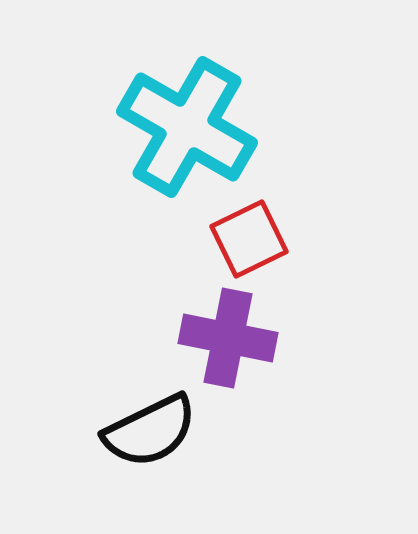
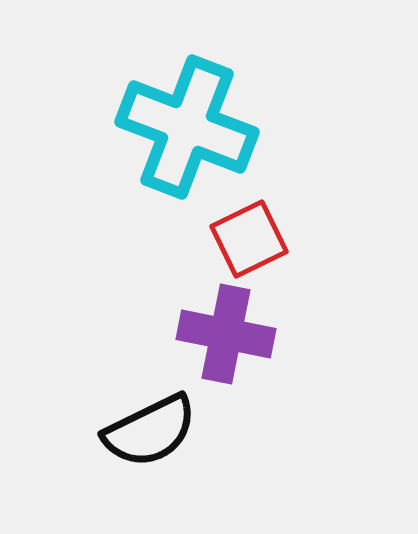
cyan cross: rotated 9 degrees counterclockwise
purple cross: moved 2 px left, 4 px up
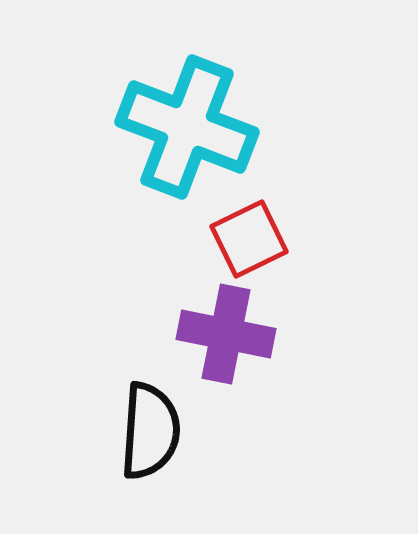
black semicircle: rotated 60 degrees counterclockwise
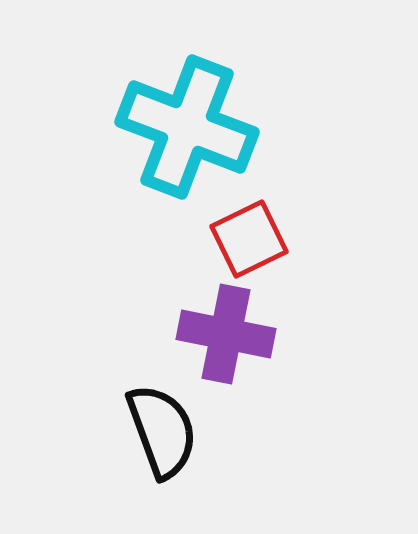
black semicircle: moved 12 px right; rotated 24 degrees counterclockwise
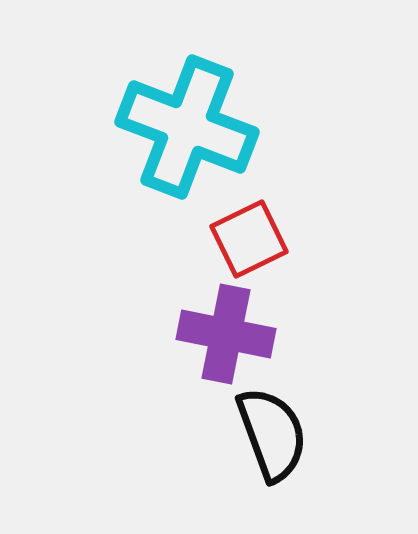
black semicircle: moved 110 px right, 3 px down
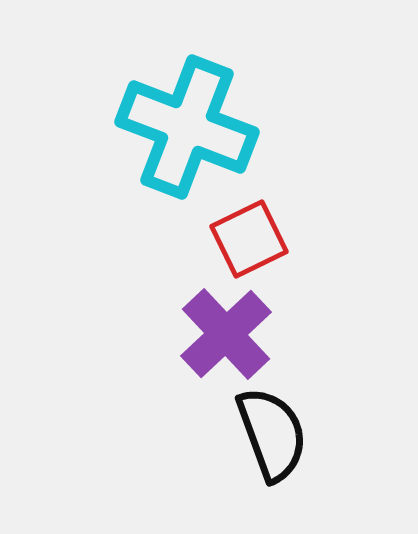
purple cross: rotated 36 degrees clockwise
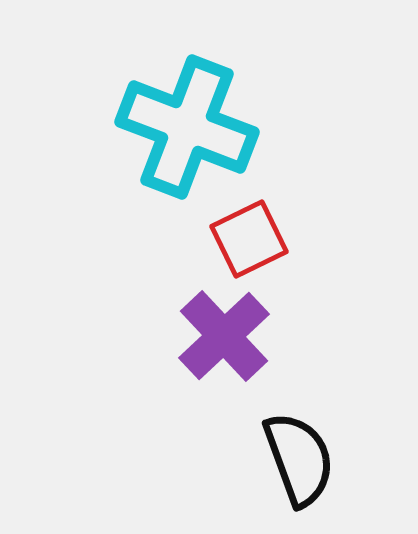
purple cross: moved 2 px left, 2 px down
black semicircle: moved 27 px right, 25 px down
